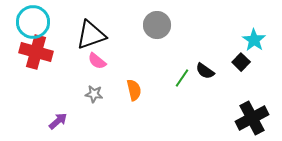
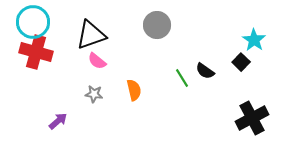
green line: rotated 66 degrees counterclockwise
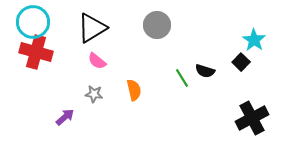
black triangle: moved 1 px right, 7 px up; rotated 12 degrees counterclockwise
black semicircle: rotated 18 degrees counterclockwise
purple arrow: moved 7 px right, 4 px up
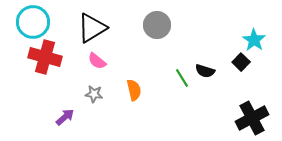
red cross: moved 9 px right, 5 px down
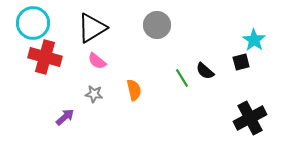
cyan circle: moved 1 px down
black square: rotated 30 degrees clockwise
black semicircle: rotated 24 degrees clockwise
black cross: moved 2 px left
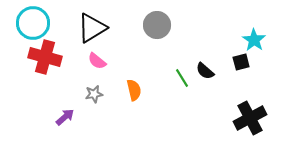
gray star: rotated 18 degrees counterclockwise
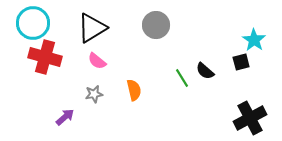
gray circle: moved 1 px left
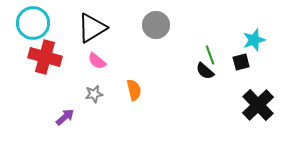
cyan star: rotated 20 degrees clockwise
green line: moved 28 px right, 23 px up; rotated 12 degrees clockwise
black cross: moved 8 px right, 13 px up; rotated 16 degrees counterclockwise
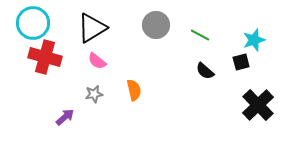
green line: moved 10 px left, 20 px up; rotated 42 degrees counterclockwise
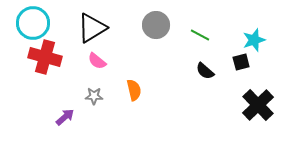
gray star: moved 2 px down; rotated 12 degrees clockwise
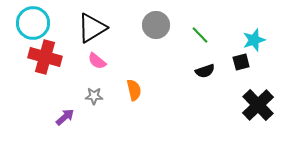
green line: rotated 18 degrees clockwise
black semicircle: rotated 60 degrees counterclockwise
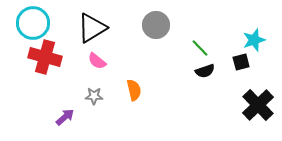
green line: moved 13 px down
